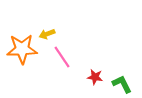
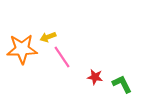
yellow arrow: moved 1 px right, 3 px down
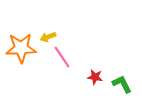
orange star: moved 1 px left, 1 px up
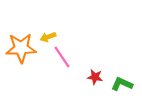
green L-shape: rotated 40 degrees counterclockwise
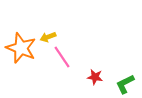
orange star: rotated 24 degrees clockwise
green L-shape: moved 3 px right; rotated 50 degrees counterclockwise
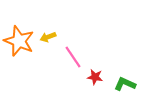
orange star: moved 2 px left, 7 px up
pink line: moved 11 px right
green L-shape: rotated 50 degrees clockwise
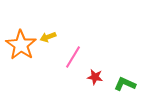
orange star: moved 2 px right, 4 px down; rotated 12 degrees clockwise
pink line: rotated 65 degrees clockwise
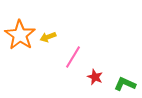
orange star: moved 1 px left, 10 px up
red star: rotated 14 degrees clockwise
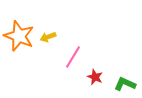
orange star: moved 1 px left, 1 px down; rotated 12 degrees counterclockwise
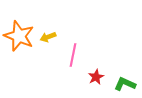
pink line: moved 2 px up; rotated 20 degrees counterclockwise
red star: moved 1 px right; rotated 21 degrees clockwise
